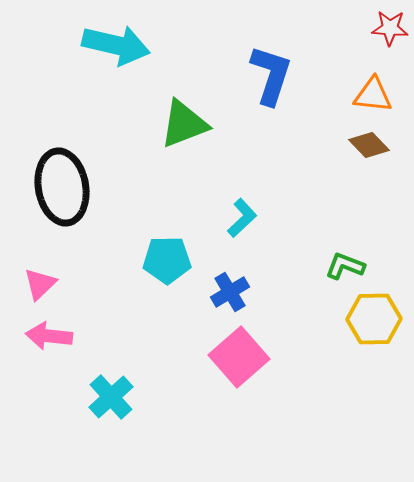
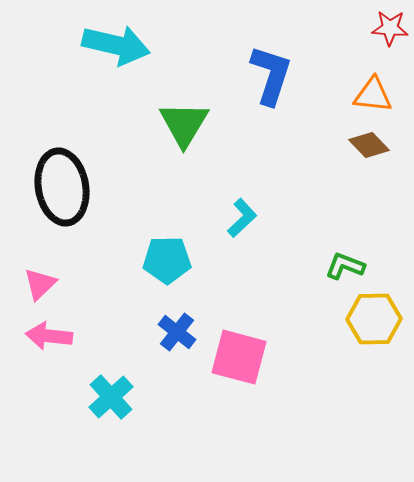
green triangle: rotated 38 degrees counterclockwise
blue cross: moved 53 px left, 40 px down; rotated 21 degrees counterclockwise
pink square: rotated 34 degrees counterclockwise
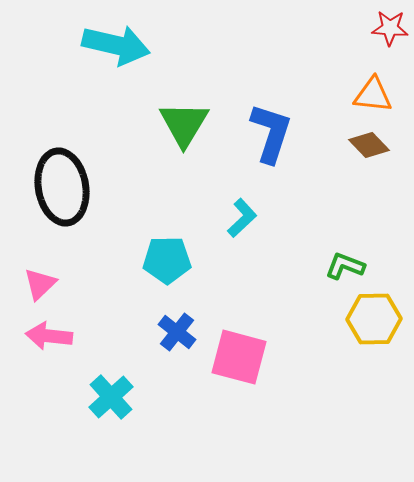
blue L-shape: moved 58 px down
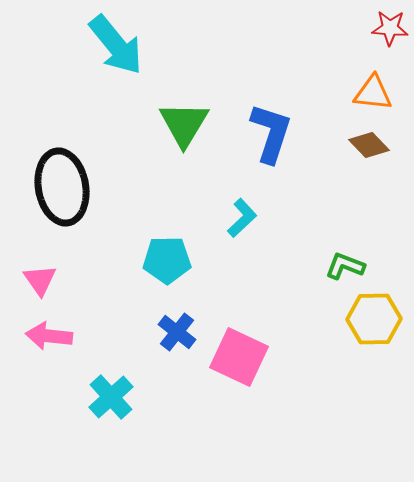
cyan arrow: rotated 38 degrees clockwise
orange triangle: moved 2 px up
pink triangle: moved 4 px up; rotated 21 degrees counterclockwise
pink square: rotated 10 degrees clockwise
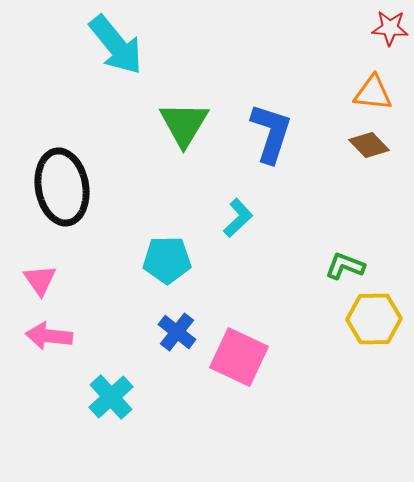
cyan L-shape: moved 4 px left
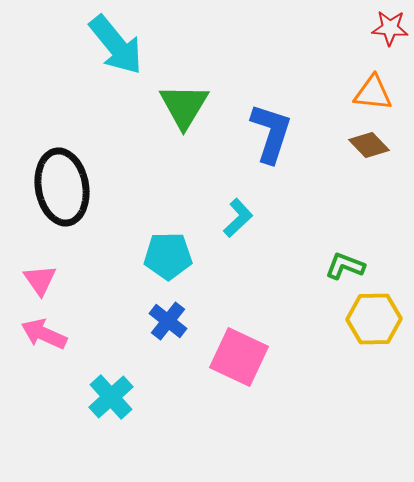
green triangle: moved 18 px up
cyan pentagon: moved 1 px right, 4 px up
blue cross: moved 9 px left, 11 px up
pink arrow: moved 5 px left, 2 px up; rotated 18 degrees clockwise
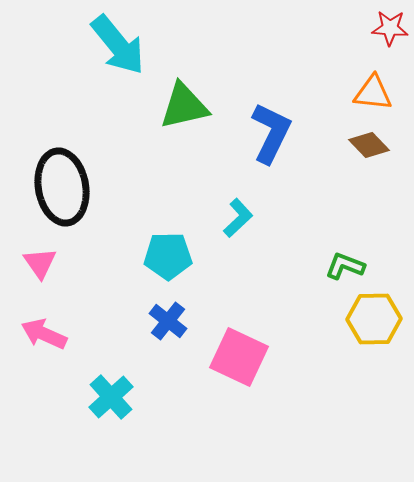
cyan arrow: moved 2 px right
green triangle: rotated 46 degrees clockwise
blue L-shape: rotated 8 degrees clockwise
pink triangle: moved 17 px up
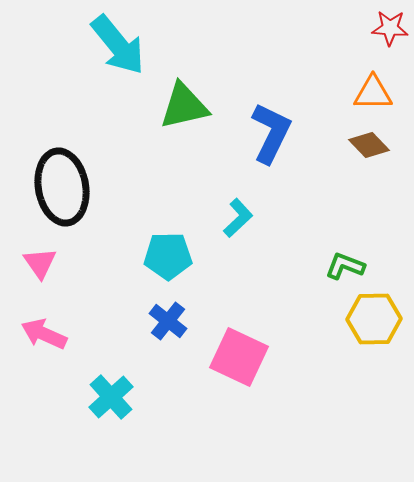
orange triangle: rotated 6 degrees counterclockwise
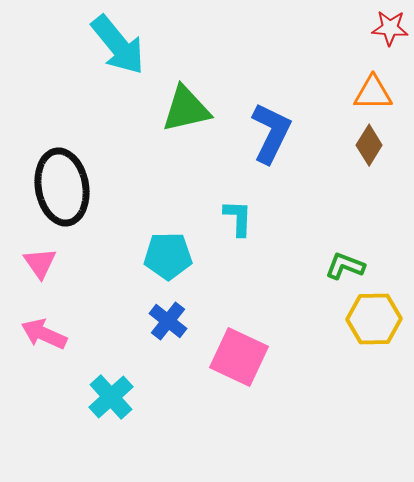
green triangle: moved 2 px right, 3 px down
brown diamond: rotated 75 degrees clockwise
cyan L-shape: rotated 45 degrees counterclockwise
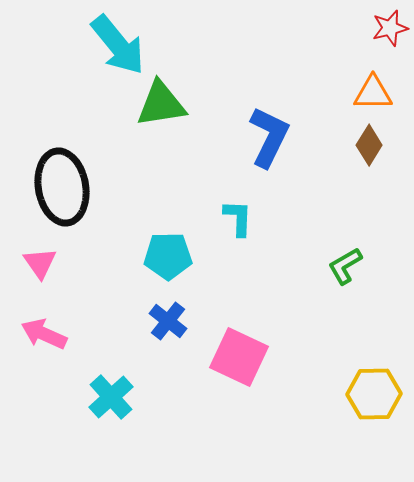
red star: rotated 18 degrees counterclockwise
green triangle: moved 25 px left, 5 px up; rotated 4 degrees clockwise
blue L-shape: moved 2 px left, 4 px down
green L-shape: rotated 51 degrees counterclockwise
yellow hexagon: moved 75 px down
